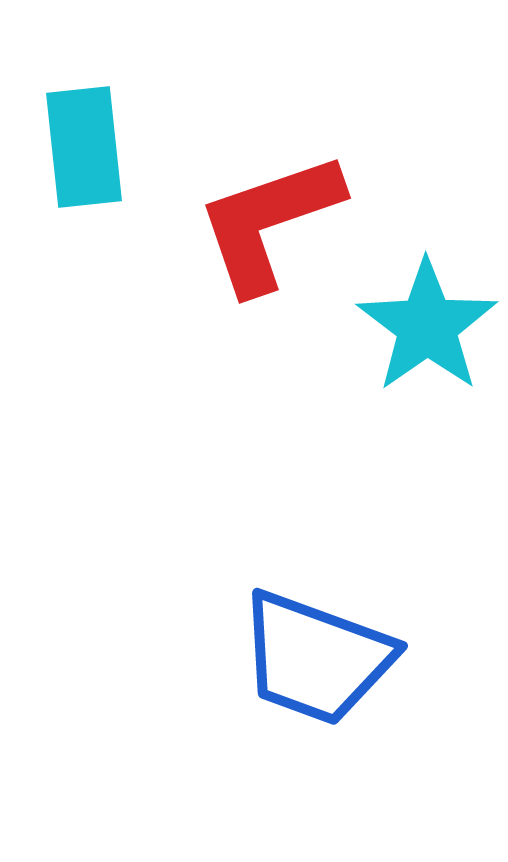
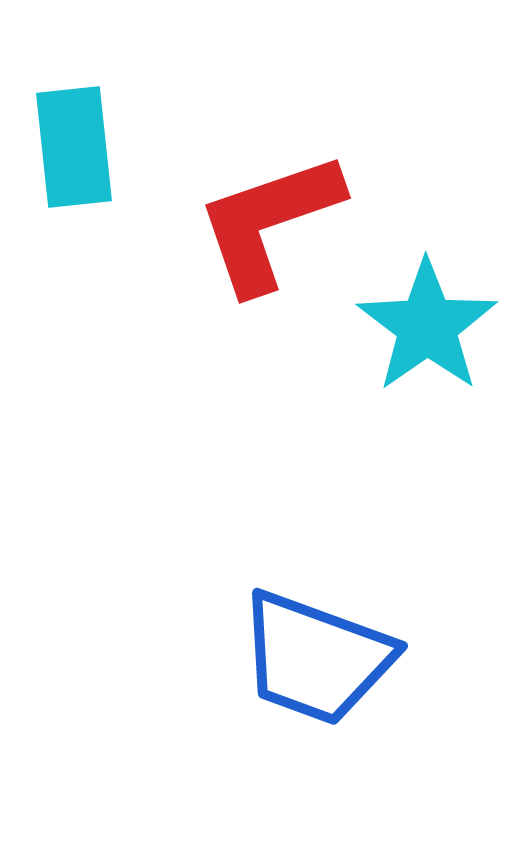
cyan rectangle: moved 10 px left
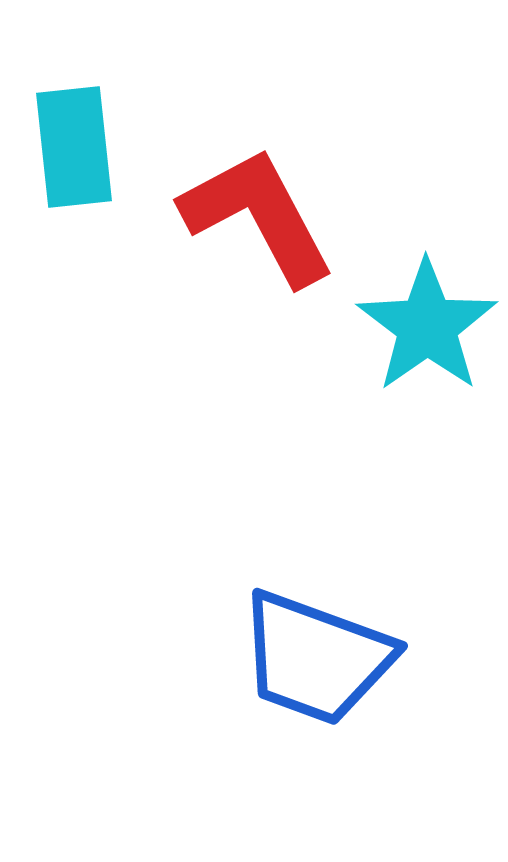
red L-shape: moved 11 px left, 6 px up; rotated 81 degrees clockwise
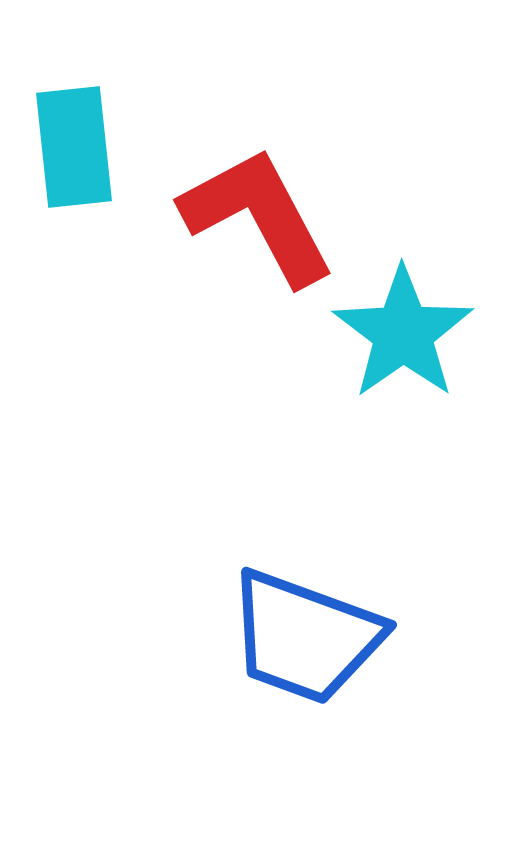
cyan star: moved 24 px left, 7 px down
blue trapezoid: moved 11 px left, 21 px up
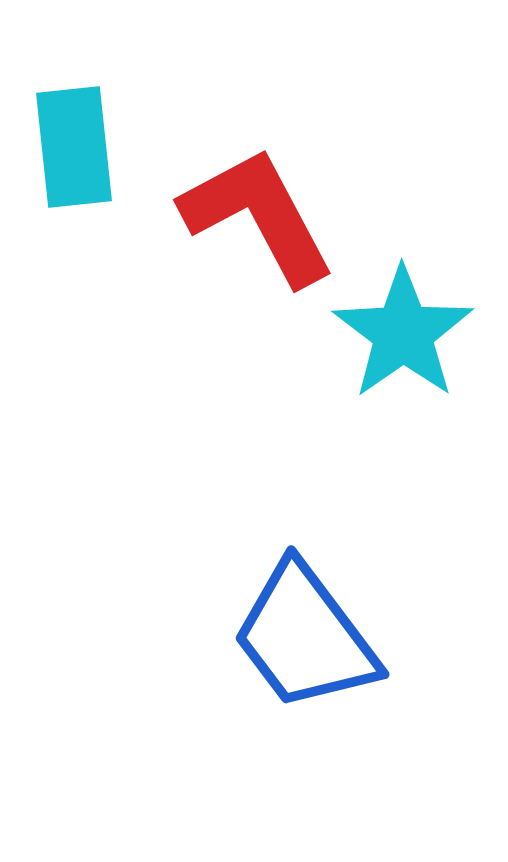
blue trapezoid: rotated 33 degrees clockwise
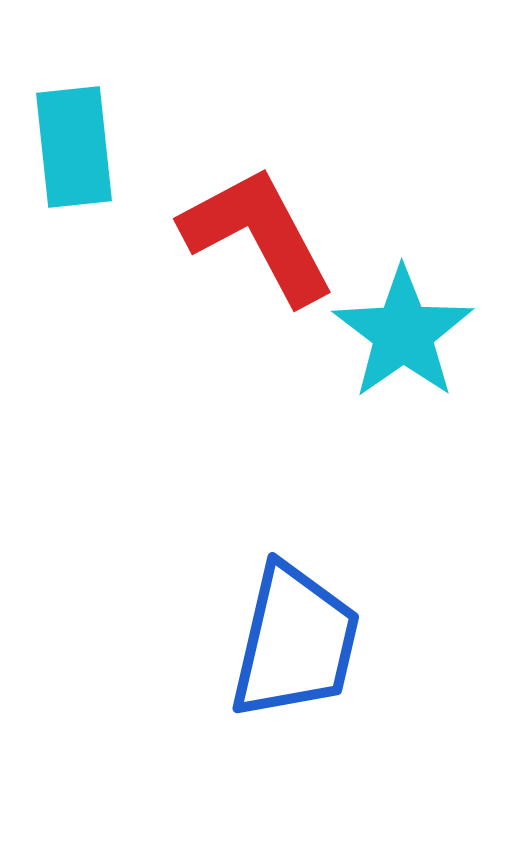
red L-shape: moved 19 px down
blue trapezoid: moved 10 px left, 5 px down; rotated 130 degrees counterclockwise
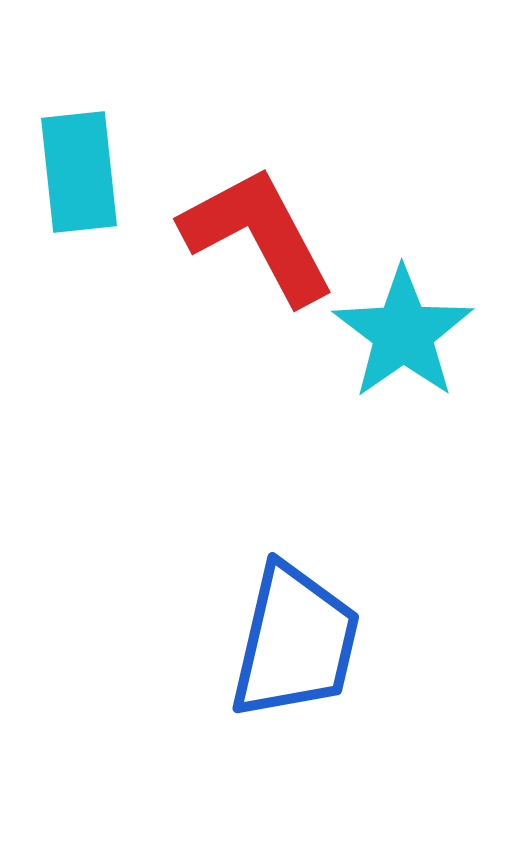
cyan rectangle: moved 5 px right, 25 px down
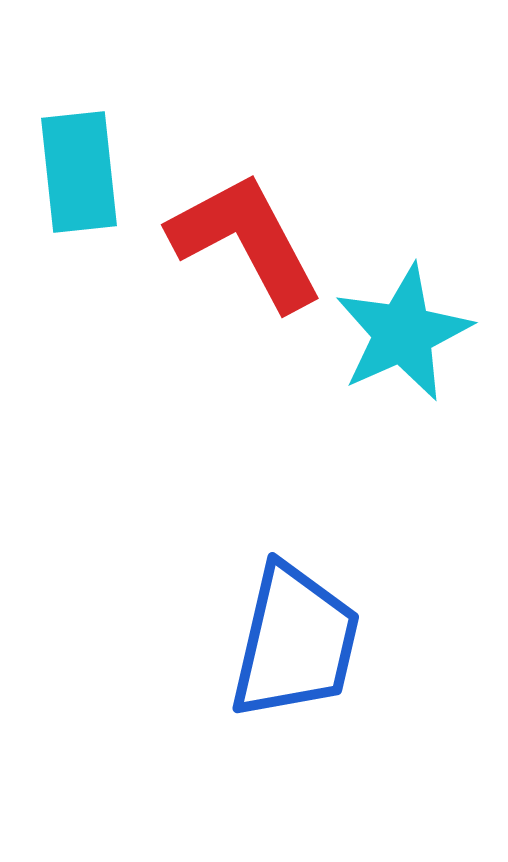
red L-shape: moved 12 px left, 6 px down
cyan star: rotated 11 degrees clockwise
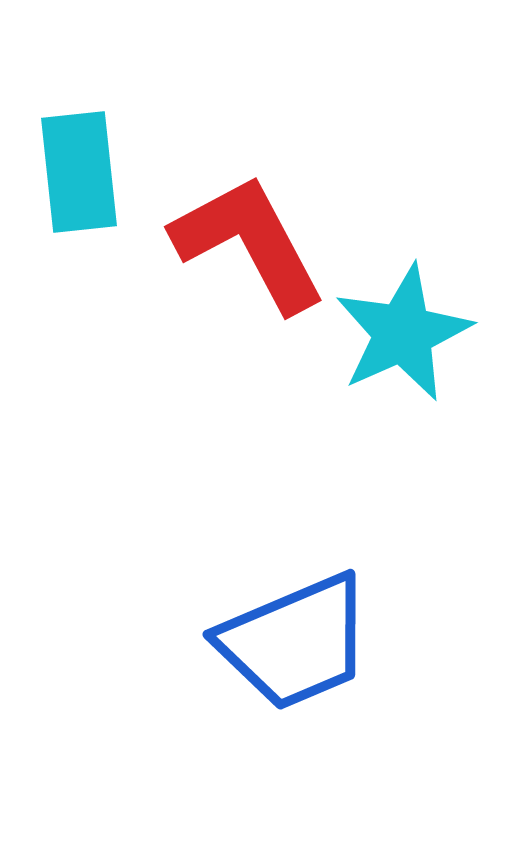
red L-shape: moved 3 px right, 2 px down
blue trapezoid: rotated 54 degrees clockwise
